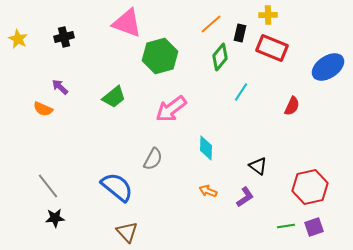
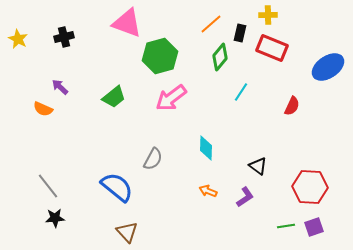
pink arrow: moved 11 px up
red hexagon: rotated 16 degrees clockwise
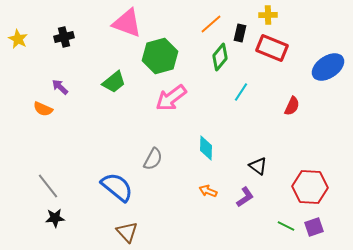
green trapezoid: moved 15 px up
green line: rotated 36 degrees clockwise
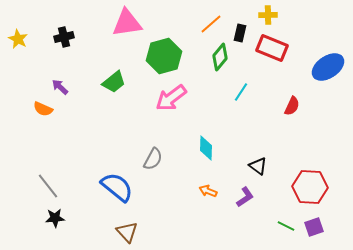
pink triangle: rotated 28 degrees counterclockwise
green hexagon: moved 4 px right
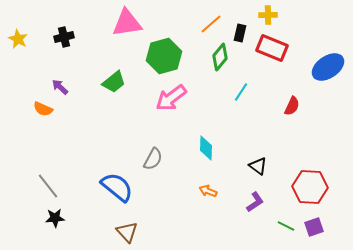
purple L-shape: moved 10 px right, 5 px down
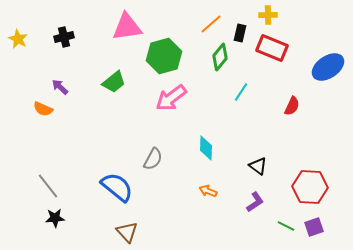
pink triangle: moved 4 px down
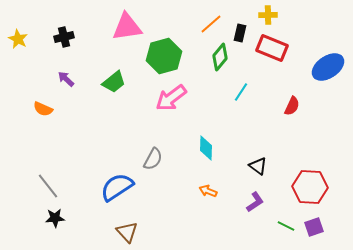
purple arrow: moved 6 px right, 8 px up
blue semicircle: rotated 72 degrees counterclockwise
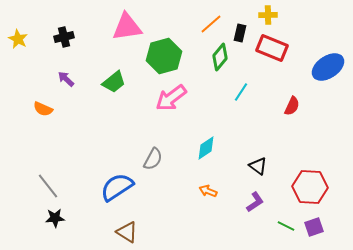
cyan diamond: rotated 55 degrees clockwise
brown triangle: rotated 15 degrees counterclockwise
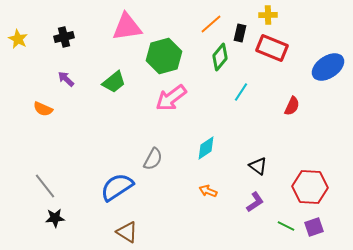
gray line: moved 3 px left
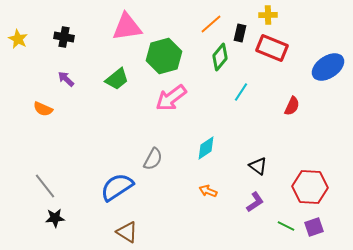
black cross: rotated 24 degrees clockwise
green trapezoid: moved 3 px right, 3 px up
